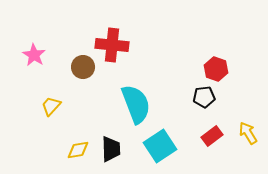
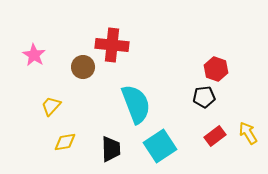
red rectangle: moved 3 px right
yellow diamond: moved 13 px left, 8 px up
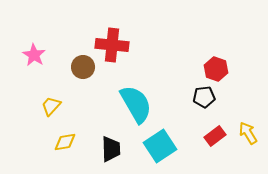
cyan semicircle: rotated 9 degrees counterclockwise
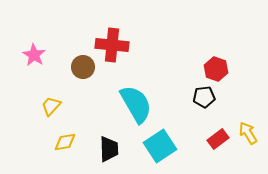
red rectangle: moved 3 px right, 3 px down
black trapezoid: moved 2 px left
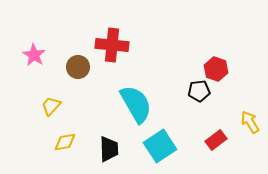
brown circle: moved 5 px left
black pentagon: moved 5 px left, 6 px up
yellow arrow: moved 2 px right, 11 px up
red rectangle: moved 2 px left, 1 px down
